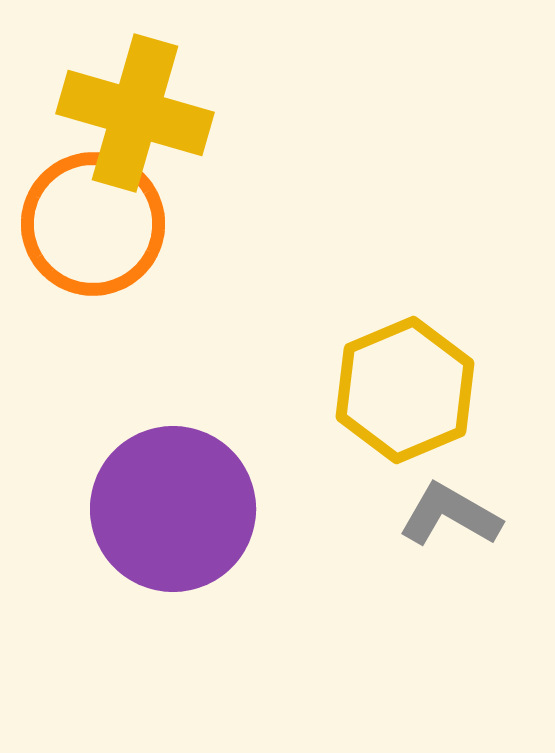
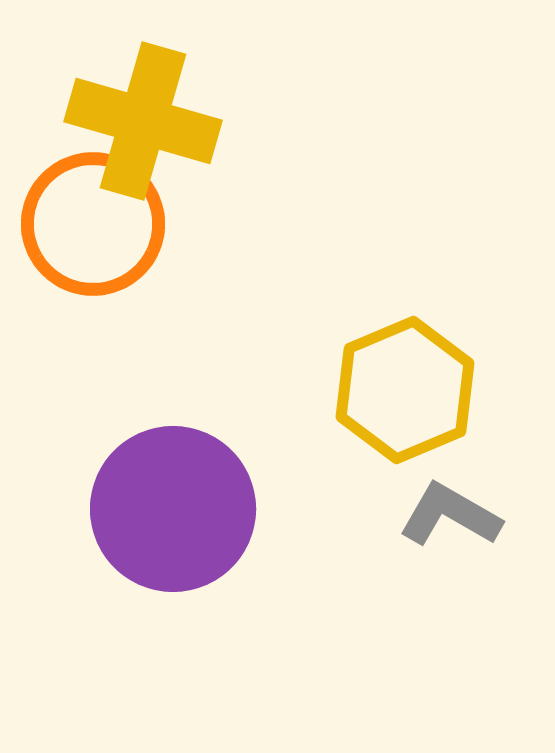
yellow cross: moved 8 px right, 8 px down
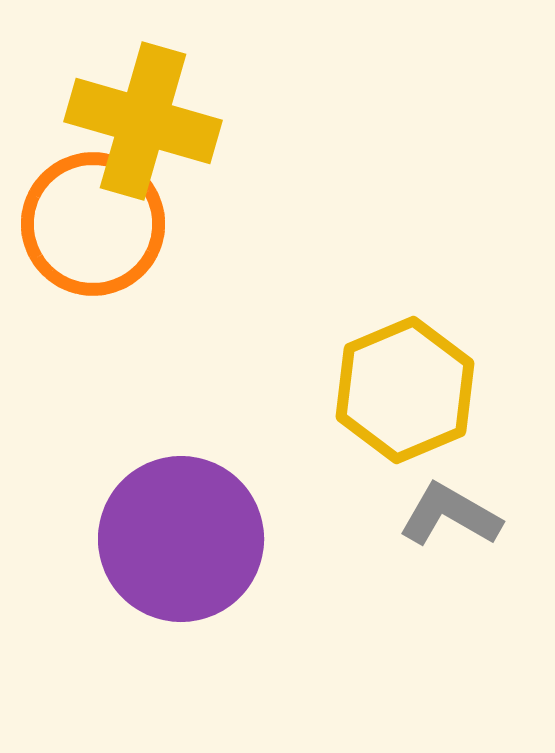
purple circle: moved 8 px right, 30 px down
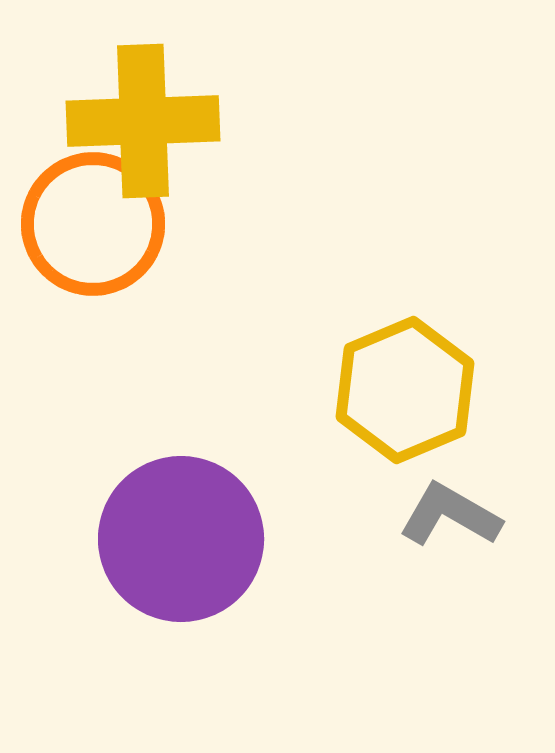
yellow cross: rotated 18 degrees counterclockwise
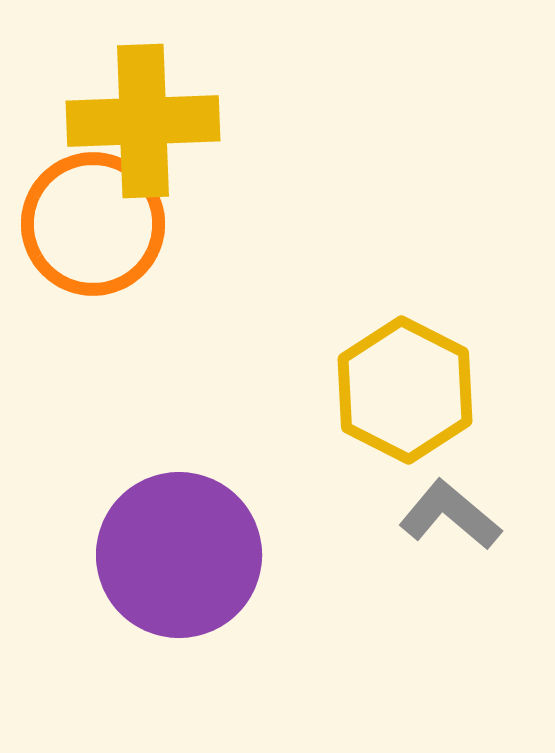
yellow hexagon: rotated 10 degrees counterclockwise
gray L-shape: rotated 10 degrees clockwise
purple circle: moved 2 px left, 16 px down
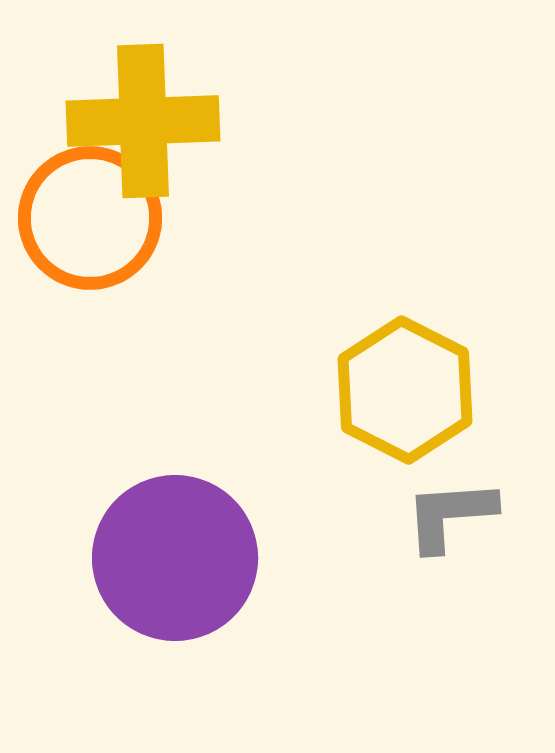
orange circle: moved 3 px left, 6 px up
gray L-shape: rotated 44 degrees counterclockwise
purple circle: moved 4 px left, 3 px down
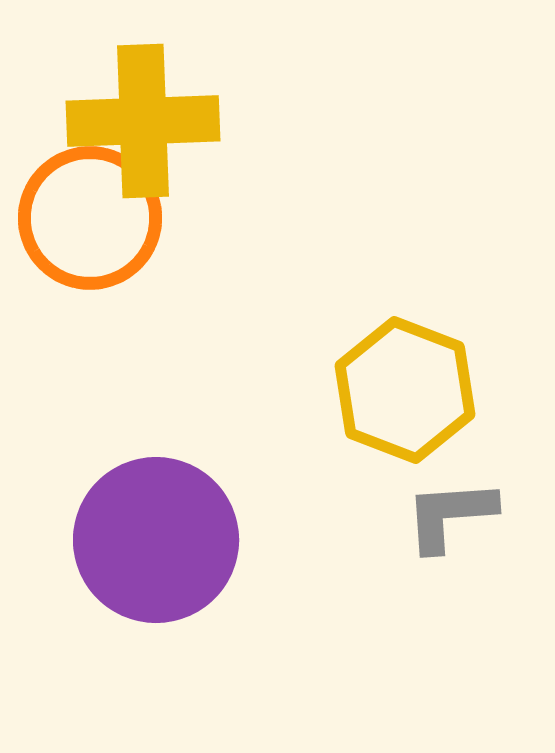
yellow hexagon: rotated 6 degrees counterclockwise
purple circle: moved 19 px left, 18 px up
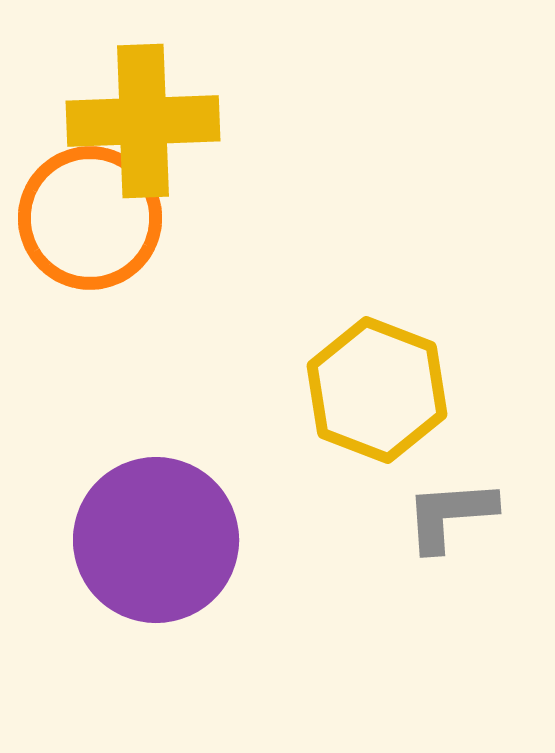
yellow hexagon: moved 28 px left
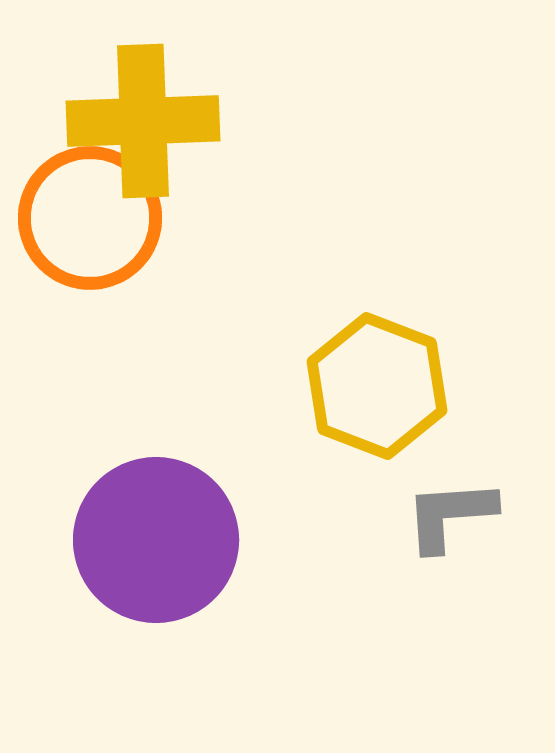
yellow hexagon: moved 4 px up
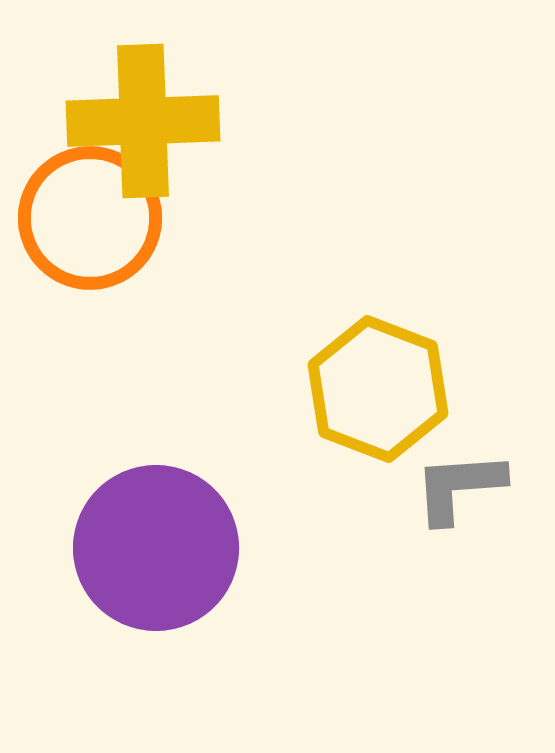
yellow hexagon: moved 1 px right, 3 px down
gray L-shape: moved 9 px right, 28 px up
purple circle: moved 8 px down
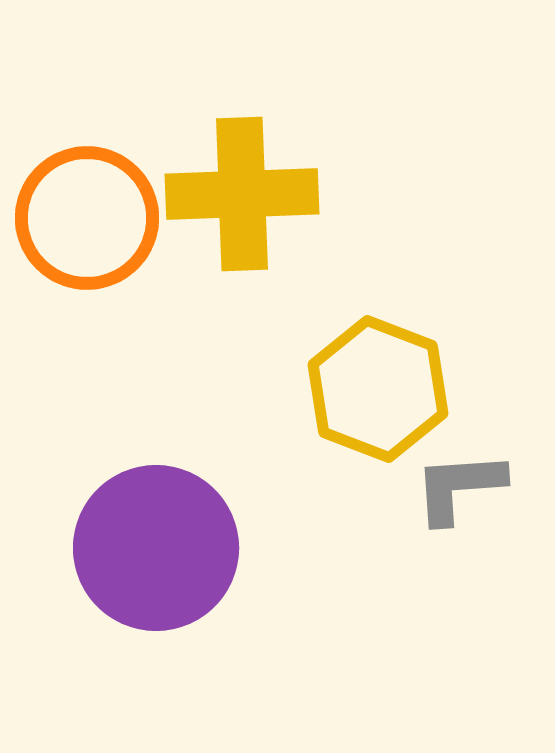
yellow cross: moved 99 px right, 73 px down
orange circle: moved 3 px left
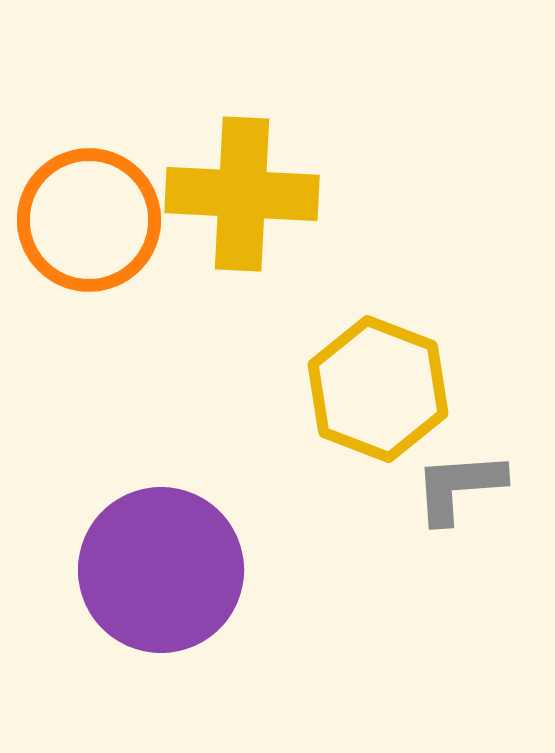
yellow cross: rotated 5 degrees clockwise
orange circle: moved 2 px right, 2 px down
purple circle: moved 5 px right, 22 px down
